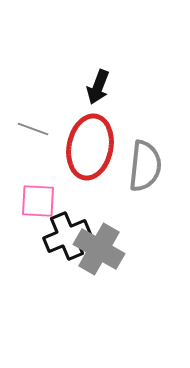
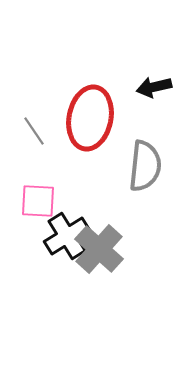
black arrow: moved 56 px right; rotated 56 degrees clockwise
gray line: moved 1 px right, 2 px down; rotated 36 degrees clockwise
red ellipse: moved 29 px up
black cross: rotated 9 degrees counterclockwise
gray cross: rotated 12 degrees clockwise
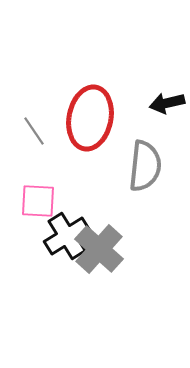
black arrow: moved 13 px right, 16 px down
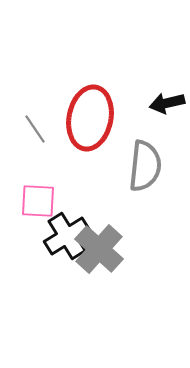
gray line: moved 1 px right, 2 px up
